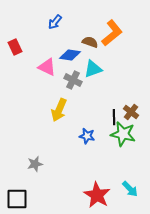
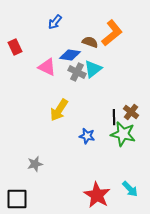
cyan triangle: rotated 18 degrees counterclockwise
gray cross: moved 4 px right, 8 px up
yellow arrow: rotated 10 degrees clockwise
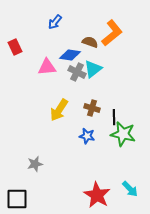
pink triangle: rotated 30 degrees counterclockwise
brown cross: moved 39 px left, 4 px up; rotated 21 degrees counterclockwise
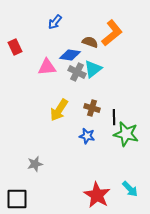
green star: moved 3 px right
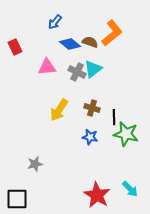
blue diamond: moved 11 px up; rotated 30 degrees clockwise
blue star: moved 3 px right, 1 px down
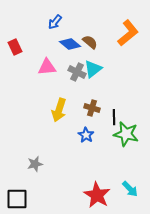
orange L-shape: moved 16 px right
brown semicircle: rotated 21 degrees clockwise
yellow arrow: rotated 15 degrees counterclockwise
blue star: moved 4 px left, 2 px up; rotated 21 degrees clockwise
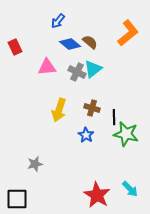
blue arrow: moved 3 px right, 1 px up
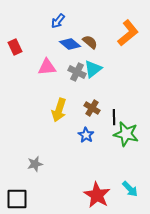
brown cross: rotated 14 degrees clockwise
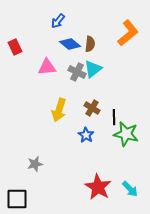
brown semicircle: moved 2 px down; rotated 56 degrees clockwise
red star: moved 1 px right, 8 px up
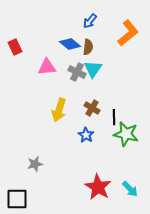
blue arrow: moved 32 px right
brown semicircle: moved 2 px left, 3 px down
cyan triangle: rotated 18 degrees counterclockwise
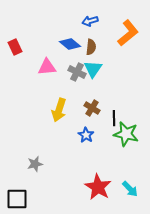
blue arrow: rotated 35 degrees clockwise
brown semicircle: moved 3 px right
black line: moved 1 px down
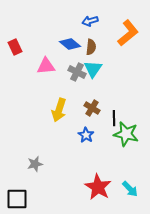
pink triangle: moved 1 px left, 1 px up
